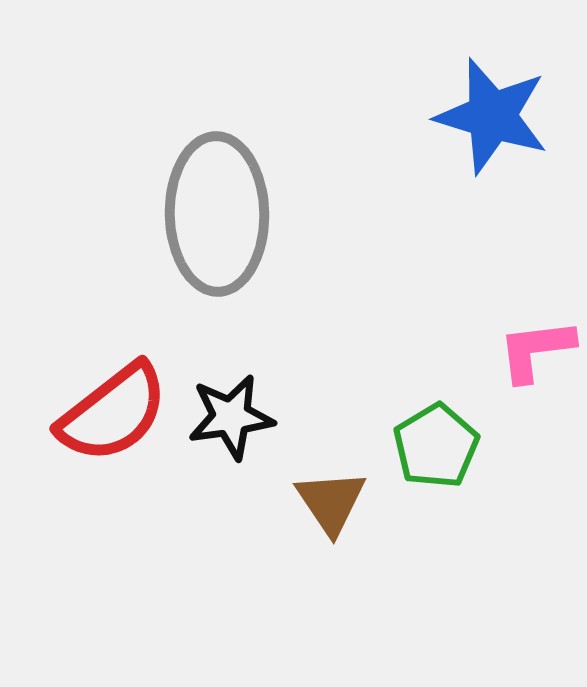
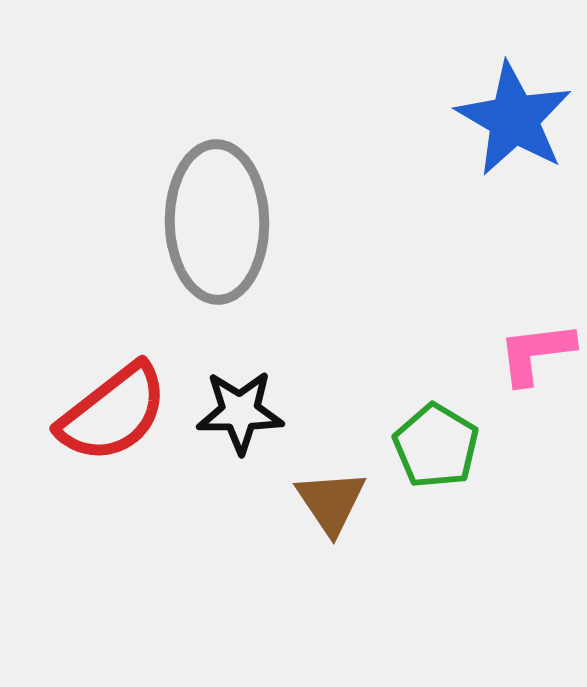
blue star: moved 22 px right, 3 px down; rotated 13 degrees clockwise
gray ellipse: moved 8 px down
pink L-shape: moved 3 px down
black star: moved 9 px right, 5 px up; rotated 8 degrees clockwise
green pentagon: rotated 10 degrees counterclockwise
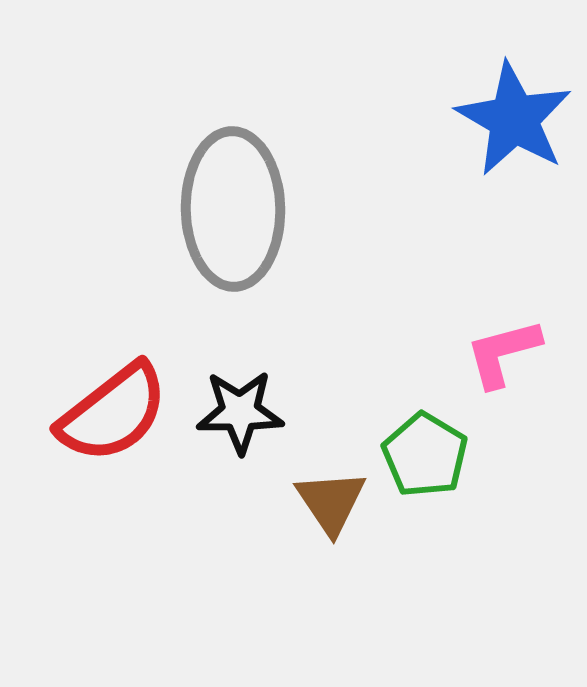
gray ellipse: moved 16 px right, 13 px up
pink L-shape: moved 33 px left; rotated 8 degrees counterclockwise
green pentagon: moved 11 px left, 9 px down
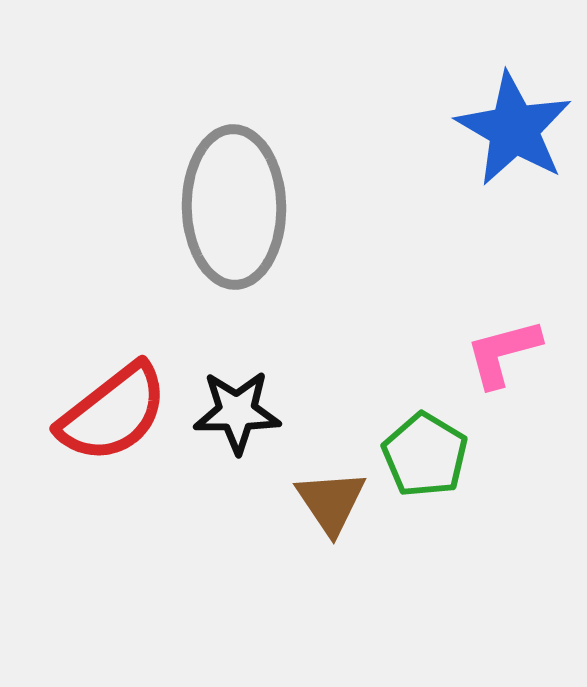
blue star: moved 10 px down
gray ellipse: moved 1 px right, 2 px up
black star: moved 3 px left
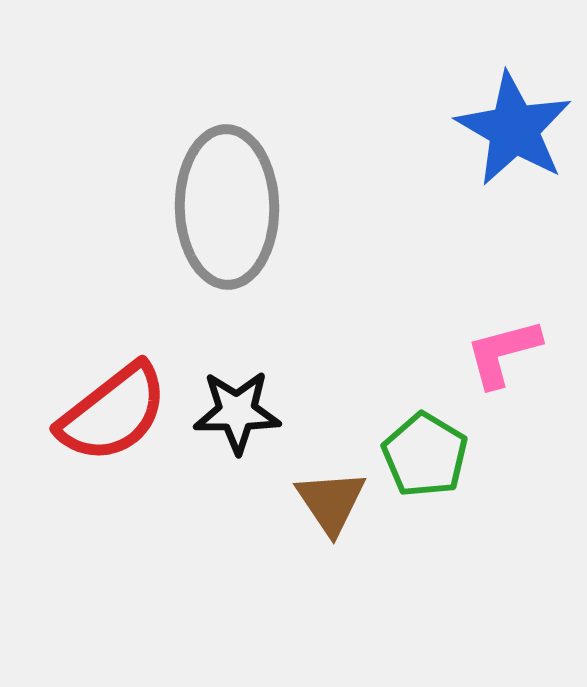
gray ellipse: moved 7 px left
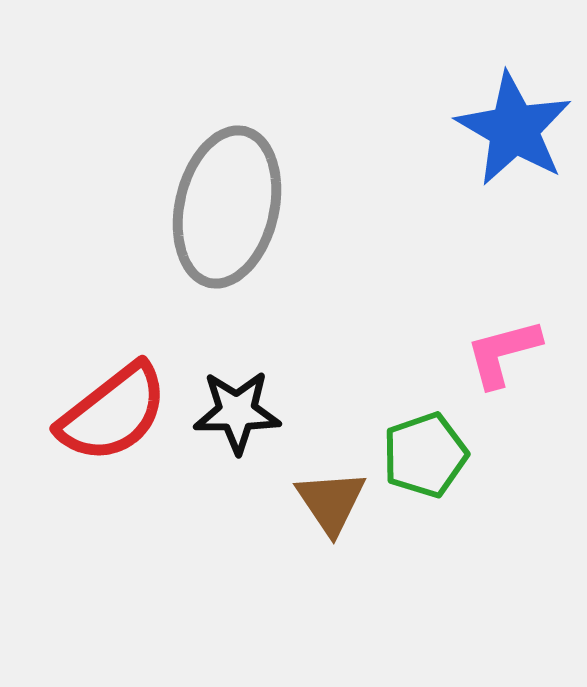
gray ellipse: rotated 14 degrees clockwise
green pentagon: rotated 22 degrees clockwise
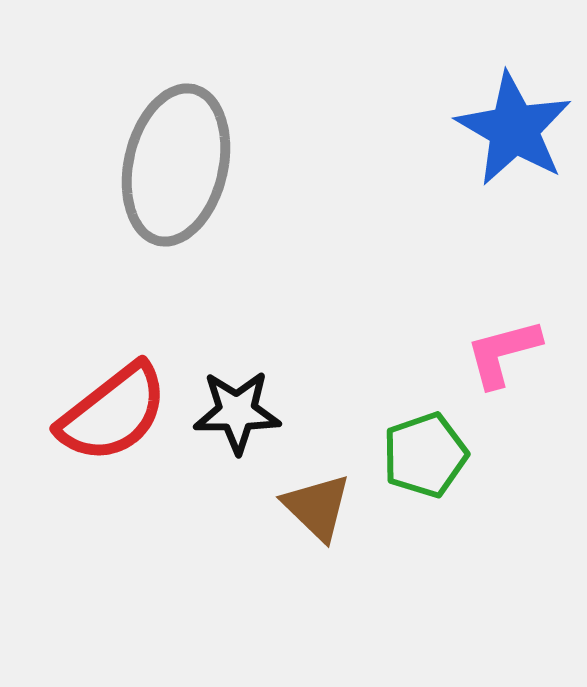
gray ellipse: moved 51 px left, 42 px up
brown triangle: moved 14 px left, 5 px down; rotated 12 degrees counterclockwise
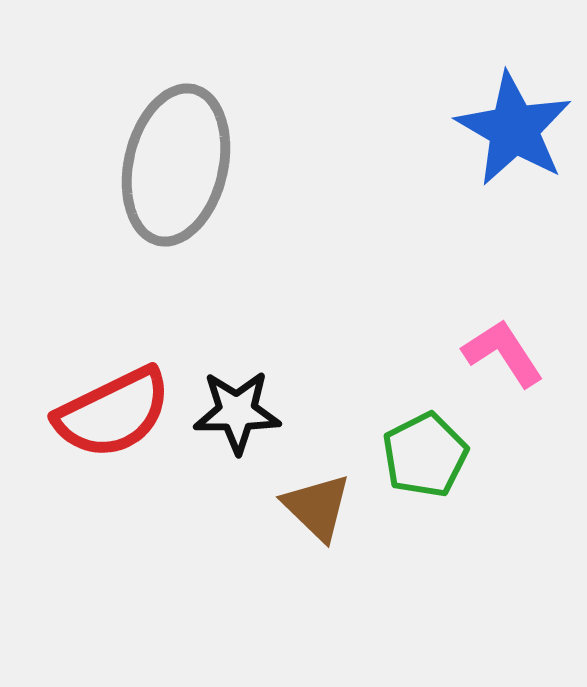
pink L-shape: rotated 72 degrees clockwise
red semicircle: rotated 12 degrees clockwise
green pentagon: rotated 8 degrees counterclockwise
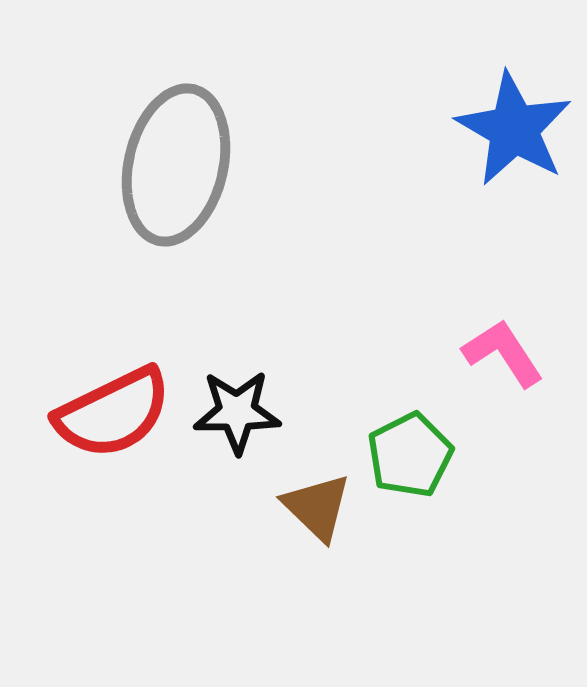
green pentagon: moved 15 px left
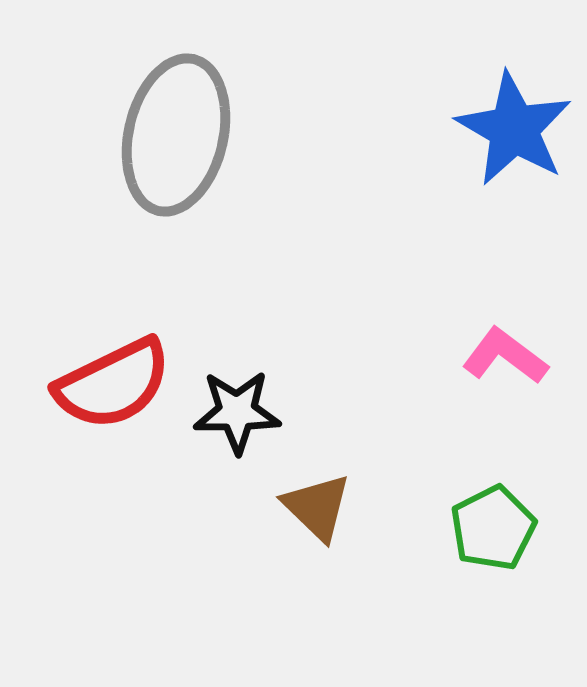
gray ellipse: moved 30 px up
pink L-shape: moved 2 px right, 3 px down; rotated 20 degrees counterclockwise
red semicircle: moved 29 px up
green pentagon: moved 83 px right, 73 px down
